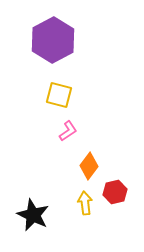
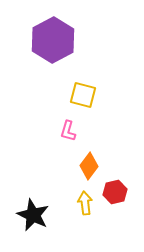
yellow square: moved 24 px right
pink L-shape: rotated 140 degrees clockwise
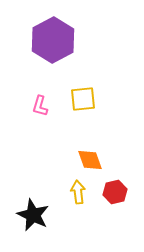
yellow square: moved 4 px down; rotated 20 degrees counterclockwise
pink L-shape: moved 28 px left, 25 px up
orange diamond: moved 1 px right, 6 px up; rotated 56 degrees counterclockwise
yellow arrow: moved 7 px left, 11 px up
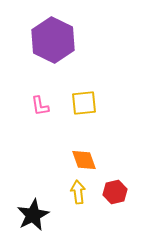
purple hexagon: rotated 6 degrees counterclockwise
yellow square: moved 1 px right, 4 px down
pink L-shape: rotated 25 degrees counterclockwise
orange diamond: moved 6 px left
black star: rotated 20 degrees clockwise
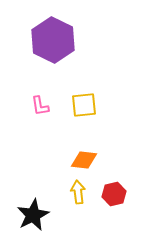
yellow square: moved 2 px down
orange diamond: rotated 64 degrees counterclockwise
red hexagon: moved 1 px left, 2 px down
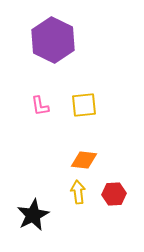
red hexagon: rotated 10 degrees clockwise
